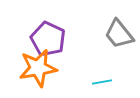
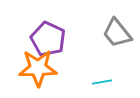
gray trapezoid: moved 2 px left, 1 px up
orange star: rotated 9 degrees clockwise
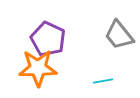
gray trapezoid: moved 2 px right, 2 px down
cyan line: moved 1 px right, 1 px up
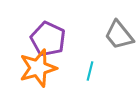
orange star: rotated 15 degrees counterclockwise
cyan line: moved 13 px left, 10 px up; rotated 66 degrees counterclockwise
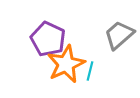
gray trapezoid: rotated 88 degrees clockwise
orange star: moved 28 px right, 4 px up; rotated 9 degrees counterclockwise
